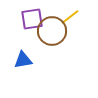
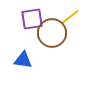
brown circle: moved 2 px down
blue triangle: rotated 18 degrees clockwise
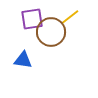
brown circle: moved 1 px left, 1 px up
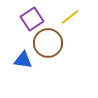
purple square: rotated 25 degrees counterclockwise
brown circle: moved 3 px left, 11 px down
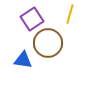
yellow line: moved 3 px up; rotated 36 degrees counterclockwise
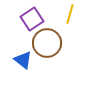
brown circle: moved 1 px left
blue triangle: rotated 30 degrees clockwise
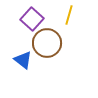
yellow line: moved 1 px left, 1 px down
purple square: rotated 15 degrees counterclockwise
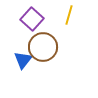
brown circle: moved 4 px left, 4 px down
blue triangle: rotated 30 degrees clockwise
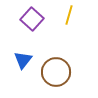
brown circle: moved 13 px right, 25 px down
